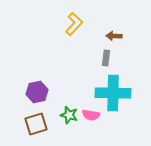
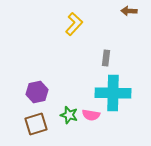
brown arrow: moved 15 px right, 25 px up
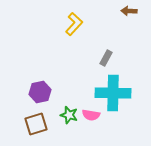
gray rectangle: rotated 21 degrees clockwise
purple hexagon: moved 3 px right
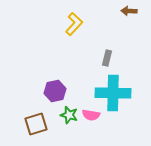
gray rectangle: moved 1 px right; rotated 14 degrees counterclockwise
purple hexagon: moved 15 px right, 1 px up
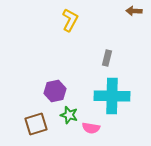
brown arrow: moved 5 px right
yellow L-shape: moved 4 px left, 4 px up; rotated 15 degrees counterclockwise
cyan cross: moved 1 px left, 3 px down
pink semicircle: moved 13 px down
